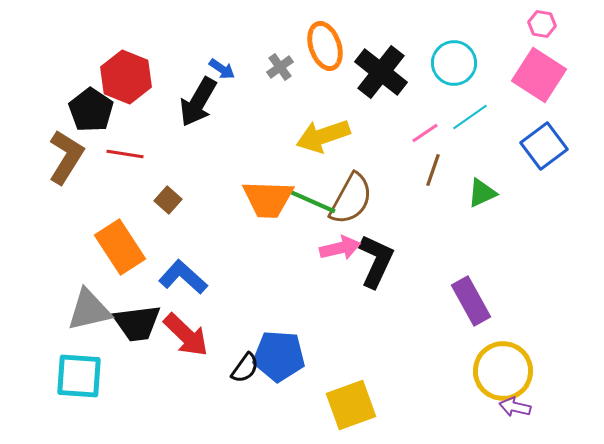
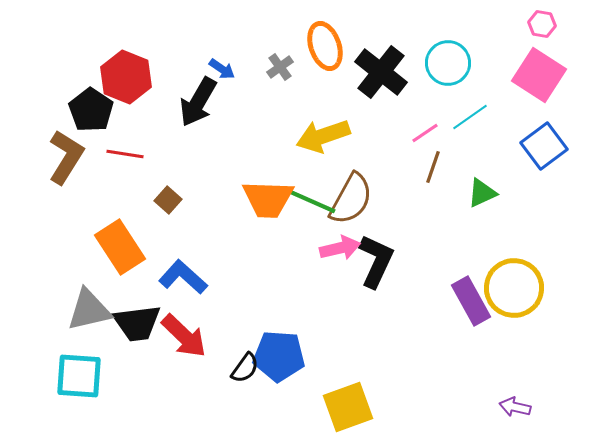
cyan circle: moved 6 px left
brown line: moved 3 px up
red arrow: moved 2 px left, 1 px down
yellow circle: moved 11 px right, 83 px up
yellow square: moved 3 px left, 2 px down
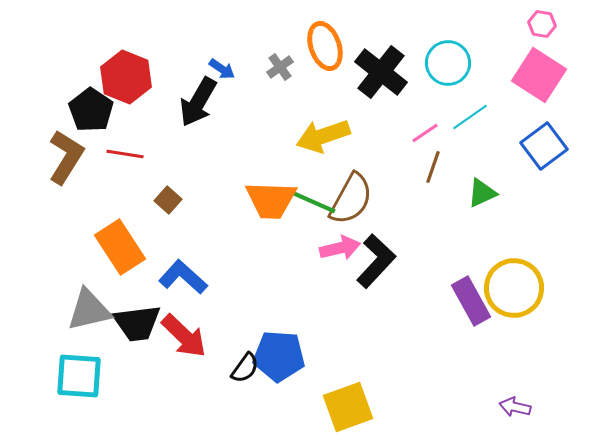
orange trapezoid: moved 3 px right, 1 px down
black L-shape: rotated 18 degrees clockwise
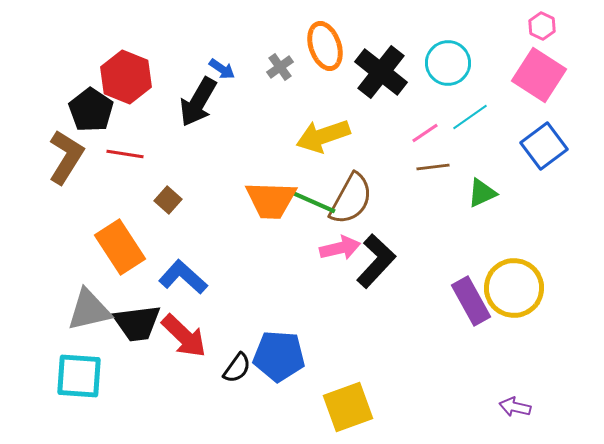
pink hexagon: moved 2 px down; rotated 16 degrees clockwise
brown line: rotated 64 degrees clockwise
black semicircle: moved 8 px left
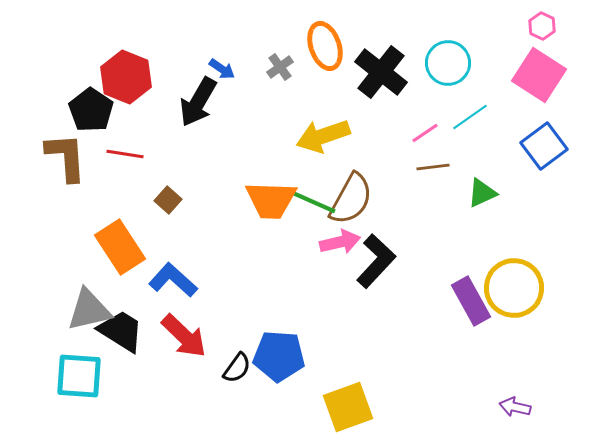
brown L-shape: rotated 36 degrees counterclockwise
pink arrow: moved 6 px up
blue L-shape: moved 10 px left, 3 px down
black trapezoid: moved 16 px left, 8 px down; rotated 141 degrees counterclockwise
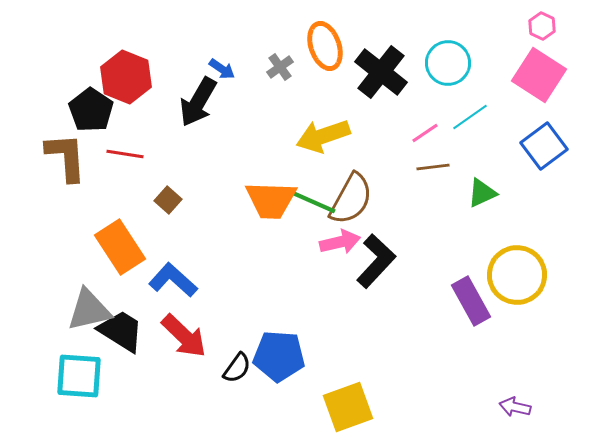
yellow circle: moved 3 px right, 13 px up
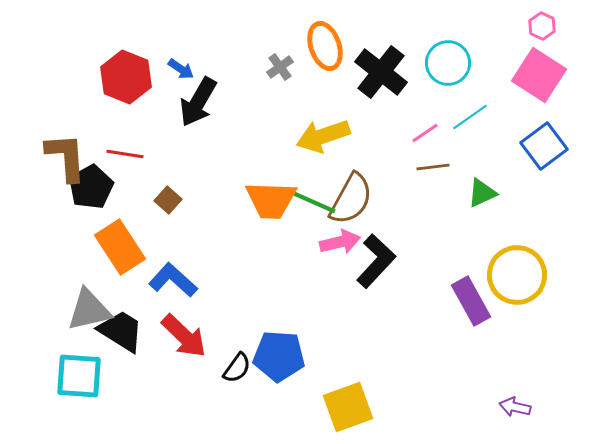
blue arrow: moved 41 px left
black pentagon: moved 77 px down; rotated 9 degrees clockwise
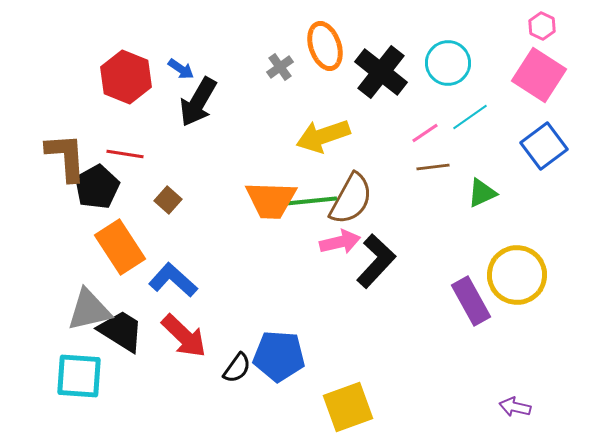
black pentagon: moved 6 px right
green line: rotated 30 degrees counterclockwise
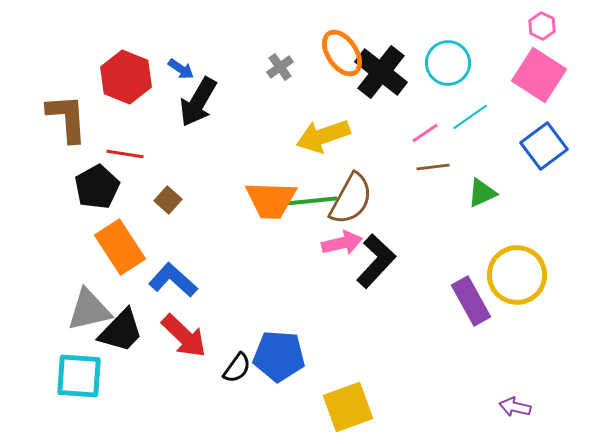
orange ellipse: moved 17 px right, 7 px down; rotated 15 degrees counterclockwise
brown L-shape: moved 1 px right, 39 px up
pink arrow: moved 2 px right, 1 px down
black trapezoid: rotated 102 degrees clockwise
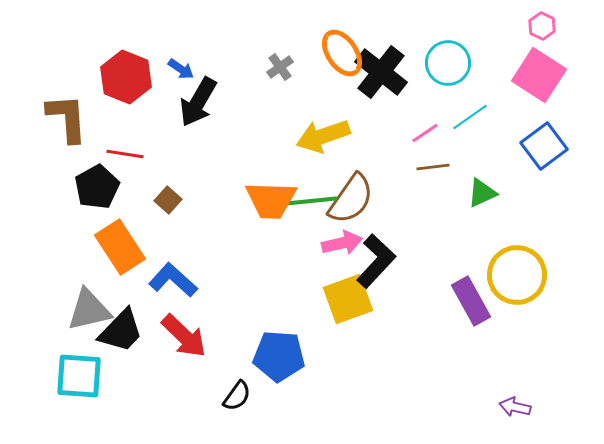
brown semicircle: rotated 6 degrees clockwise
black semicircle: moved 28 px down
yellow square: moved 108 px up
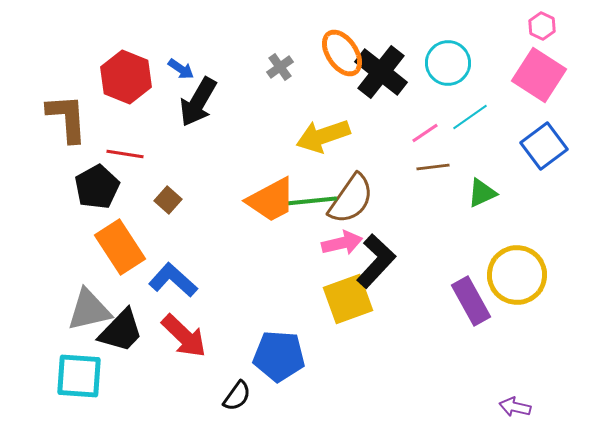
orange trapezoid: rotated 30 degrees counterclockwise
